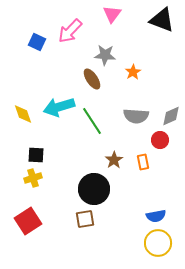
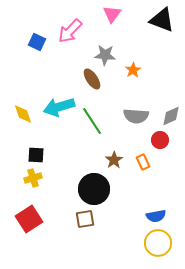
orange star: moved 2 px up
orange rectangle: rotated 14 degrees counterclockwise
red square: moved 1 px right, 2 px up
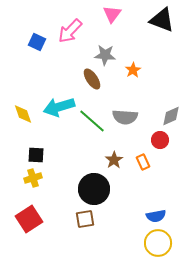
gray semicircle: moved 11 px left, 1 px down
green line: rotated 16 degrees counterclockwise
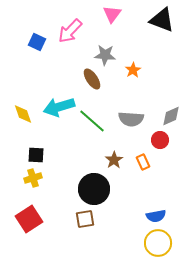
gray semicircle: moved 6 px right, 2 px down
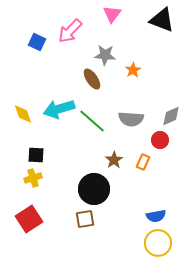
cyan arrow: moved 2 px down
orange rectangle: rotated 49 degrees clockwise
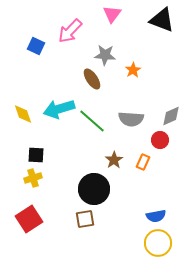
blue square: moved 1 px left, 4 px down
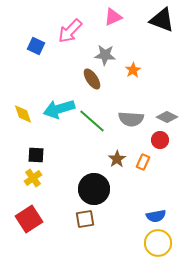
pink triangle: moved 1 px right, 3 px down; rotated 30 degrees clockwise
gray diamond: moved 4 px left, 1 px down; rotated 50 degrees clockwise
brown star: moved 3 px right, 1 px up
yellow cross: rotated 18 degrees counterclockwise
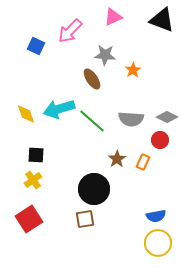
yellow diamond: moved 3 px right
yellow cross: moved 2 px down
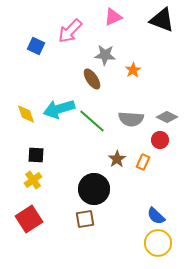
blue semicircle: rotated 54 degrees clockwise
